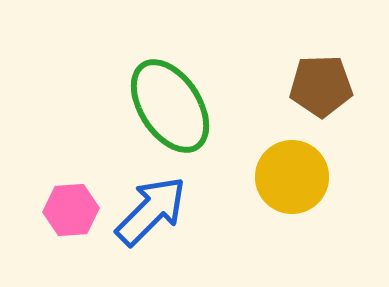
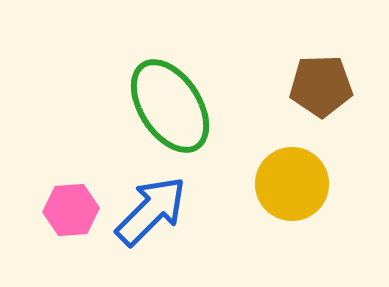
yellow circle: moved 7 px down
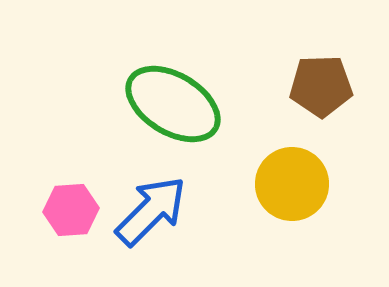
green ellipse: moved 3 px right, 2 px up; rotated 26 degrees counterclockwise
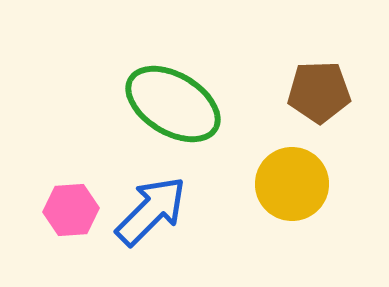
brown pentagon: moved 2 px left, 6 px down
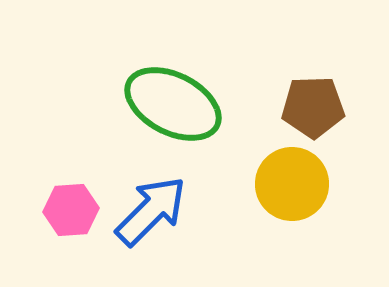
brown pentagon: moved 6 px left, 15 px down
green ellipse: rotated 4 degrees counterclockwise
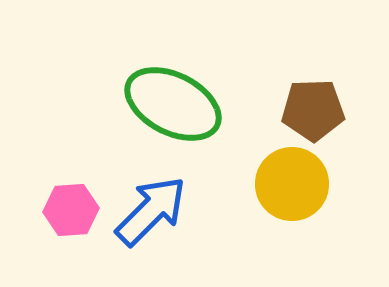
brown pentagon: moved 3 px down
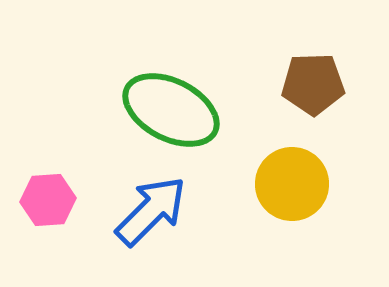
green ellipse: moved 2 px left, 6 px down
brown pentagon: moved 26 px up
pink hexagon: moved 23 px left, 10 px up
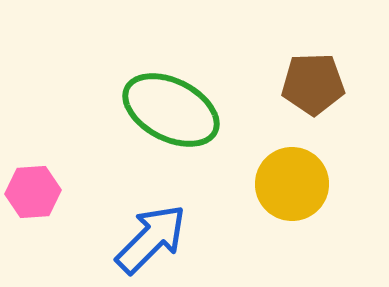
pink hexagon: moved 15 px left, 8 px up
blue arrow: moved 28 px down
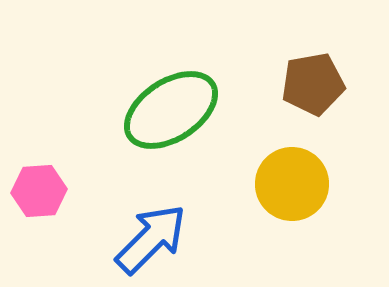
brown pentagon: rotated 8 degrees counterclockwise
green ellipse: rotated 60 degrees counterclockwise
pink hexagon: moved 6 px right, 1 px up
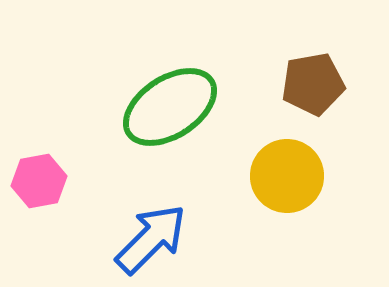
green ellipse: moved 1 px left, 3 px up
yellow circle: moved 5 px left, 8 px up
pink hexagon: moved 10 px up; rotated 6 degrees counterclockwise
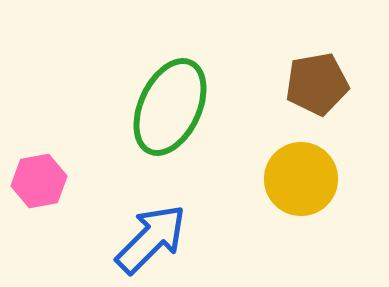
brown pentagon: moved 4 px right
green ellipse: rotated 32 degrees counterclockwise
yellow circle: moved 14 px right, 3 px down
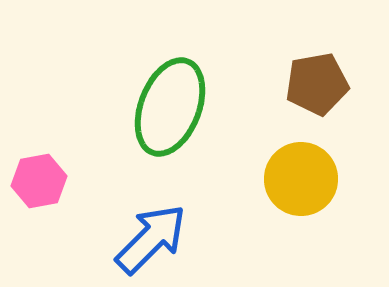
green ellipse: rotated 4 degrees counterclockwise
